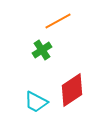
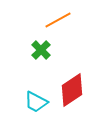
orange line: moved 1 px up
green cross: moved 1 px left; rotated 12 degrees counterclockwise
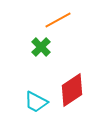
green cross: moved 3 px up
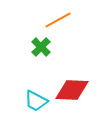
red diamond: rotated 36 degrees clockwise
cyan trapezoid: moved 1 px up
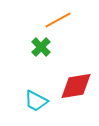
red diamond: moved 4 px right, 4 px up; rotated 12 degrees counterclockwise
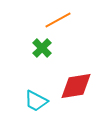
green cross: moved 1 px right, 1 px down
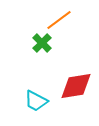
orange line: moved 1 px right; rotated 8 degrees counterclockwise
green cross: moved 5 px up
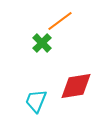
orange line: moved 1 px right, 1 px down
cyan trapezoid: rotated 85 degrees clockwise
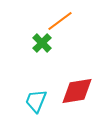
red diamond: moved 1 px right, 5 px down
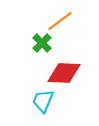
red diamond: moved 13 px left, 18 px up; rotated 12 degrees clockwise
cyan trapezoid: moved 7 px right
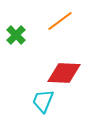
green cross: moved 26 px left, 8 px up
